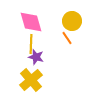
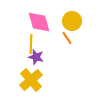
pink diamond: moved 8 px right
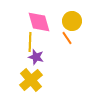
yellow line: moved 1 px left, 2 px up
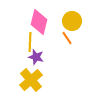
pink diamond: rotated 30 degrees clockwise
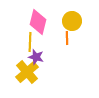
pink diamond: moved 1 px left
orange line: rotated 32 degrees clockwise
yellow cross: moved 4 px left, 8 px up
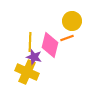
pink diamond: moved 12 px right, 23 px down
orange line: rotated 72 degrees clockwise
purple star: moved 2 px left
yellow cross: rotated 25 degrees counterclockwise
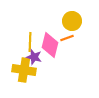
yellow cross: moved 3 px left, 2 px up; rotated 15 degrees counterclockwise
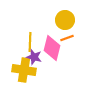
yellow circle: moved 7 px left, 1 px up
pink diamond: moved 2 px right, 3 px down
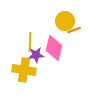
yellow circle: moved 1 px down
orange line: moved 7 px right, 8 px up
pink diamond: moved 2 px right
purple star: moved 2 px right, 2 px up; rotated 21 degrees counterclockwise
